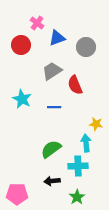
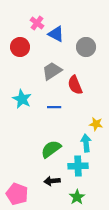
blue triangle: moved 1 px left, 4 px up; rotated 48 degrees clockwise
red circle: moved 1 px left, 2 px down
pink pentagon: rotated 20 degrees clockwise
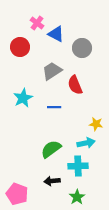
gray circle: moved 4 px left, 1 px down
cyan star: moved 1 px right, 1 px up; rotated 18 degrees clockwise
cyan arrow: rotated 84 degrees clockwise
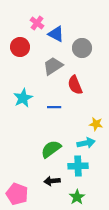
gray trapezoid: moved 1 px right, 5 px up
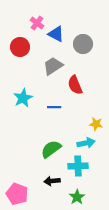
gray circle: moved 1 px right, 4 px up
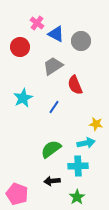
gray circle: moved 2 px left, 3 px up
blue line: rotated 56 degrees counterclockwise
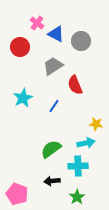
blue line: moved 1 px up
